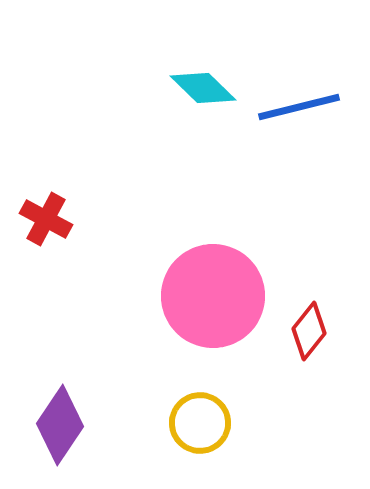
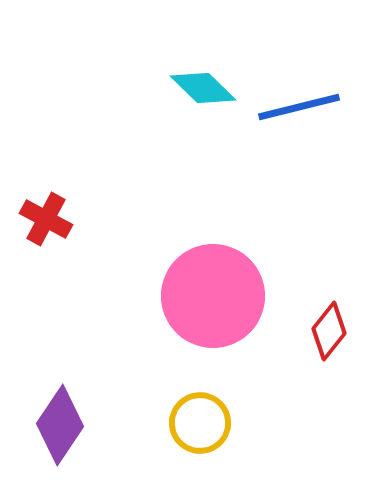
red diamond: moved 20 px right
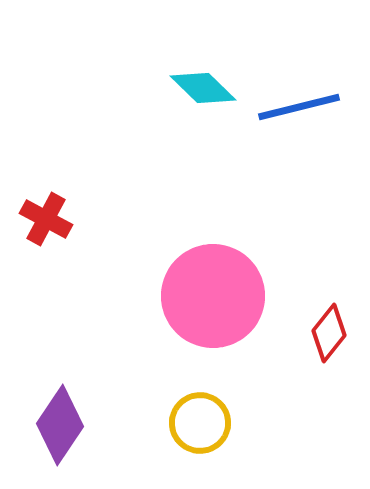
red diamond: moved 2 px down
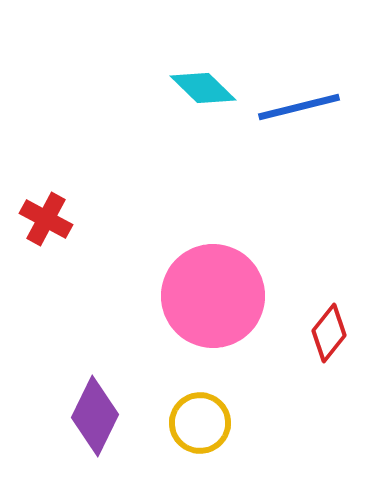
purple diamond: moved 35 px right, 9 px up; rotated 8 degrees counterclockwise
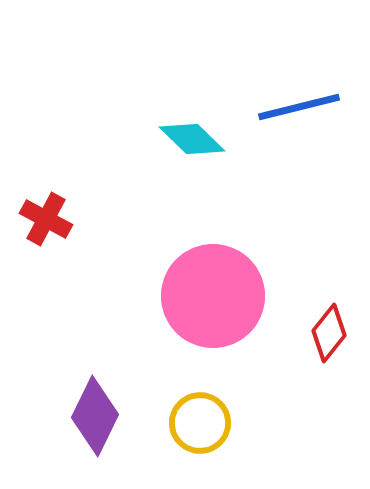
cyan diamond: moved 11 px left, 51 px down
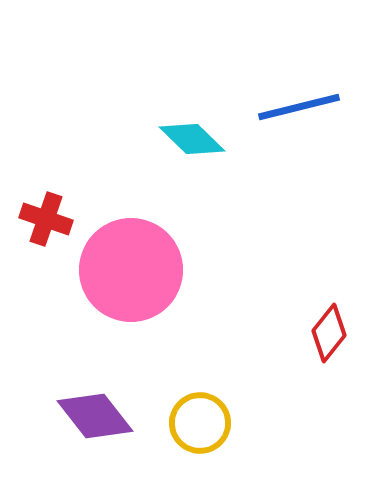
red cross: rotated 9 degrees counterclockwise
pink circle: moved 82 px left, 26 px up
purple diamond: rotated 64 degrees counterclockwise
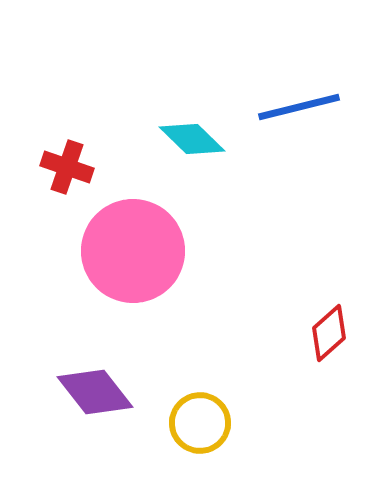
red cross: moved 21 px right, 52 px up
pink circle: moved 2 px right, 19 px up
red diamond: rotated 10 degrees clockwise
purple diamond: moved 24 px up
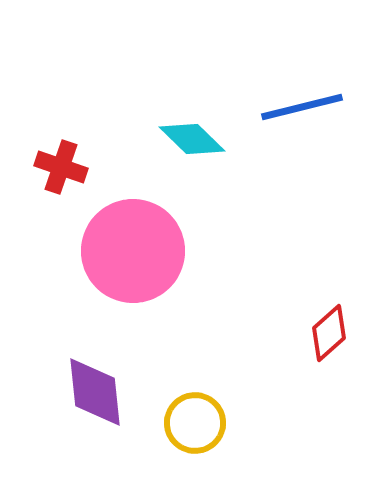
blue line: moved 3 px right
red cross: moved 6 px left
purple diamond: rotated 32 degrees clockwise
yellow circle: moved 5 px left
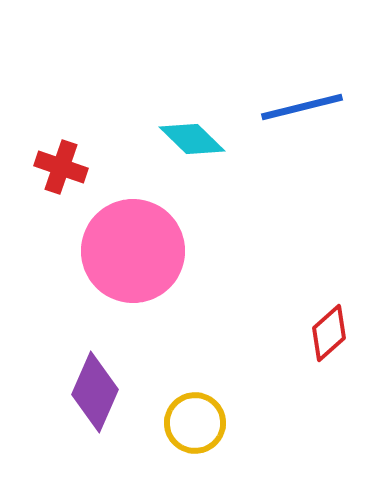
purple diamond: rotated 30 degrees clockwise
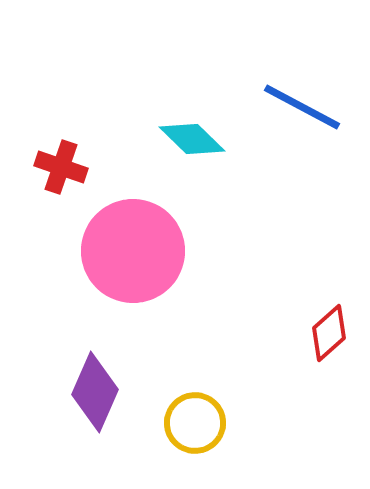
blue line: rotated 42 degrees clockwise
